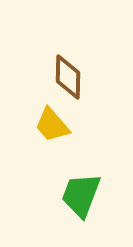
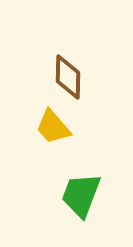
yellow trapezoid: moved 1 px right, 2 px down
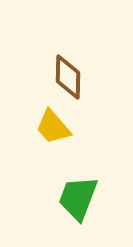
green trapezoid: moved 3 px left, 3 px down
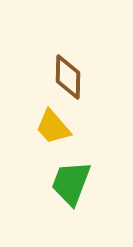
green trapezoid: moved 7 px left, 15 px up
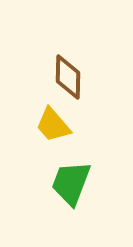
yellow trapezoid: moved 2 px up
